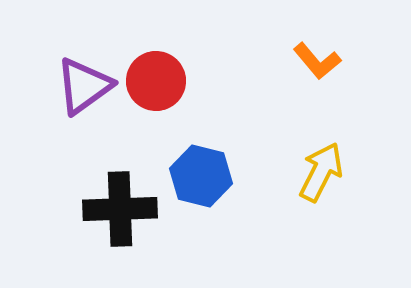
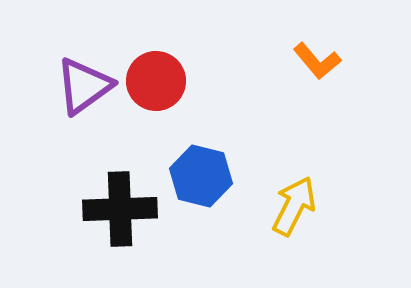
yellow arrow: moved 27 px left, 34 px down
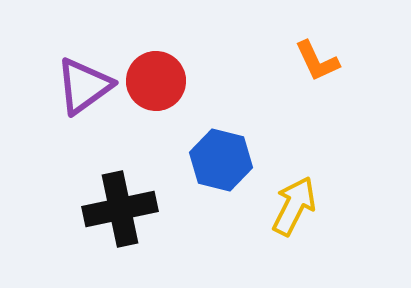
orange L-shape: rotated 15 degrees clockwise
blue hexagon: moved 20 px right, 16 px up
black cross: rotated 10 degrees counterclockwise
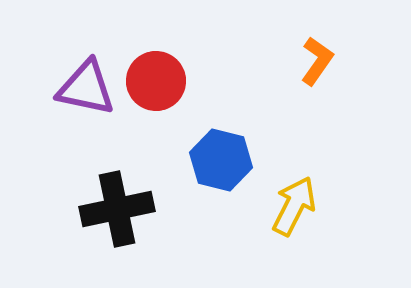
orange L-shape: rotated 120 degrees counterclockwise
purple triangle: moved 2 px right, 2 px down; rotated 48 degrees clockwise
black cross: moved 3 px left
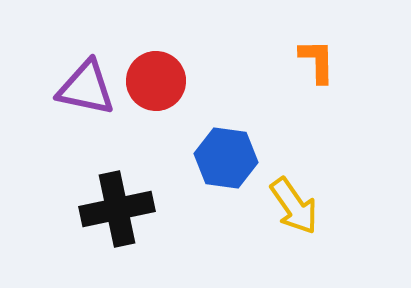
orange L-shape: rotated 36 degrees counterclockwise
blue hexagon: moved 5 px right, 2 px up; rotated 6 degrees counterclockwise
yellow arrow: rotated 118 degrees clockwise
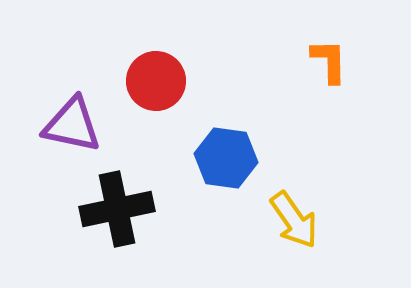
orange L-shape: moved 12 px right
purple triangle: moved 14 px left, 37 px down
yellow arrow: moved 14 px down
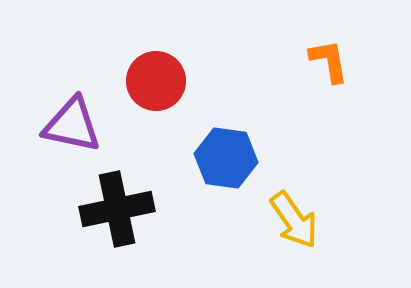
orange L-shape: rotated 9 degrees counterclockwise
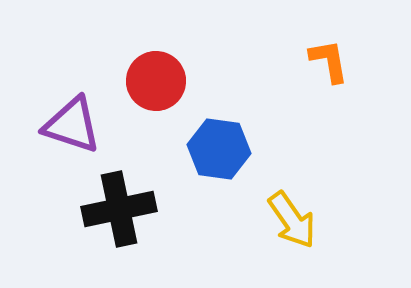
purple triangle: rotated 6 degrees clockwise
blue hexagon: moved 7 px left, 9 px up
black cross: moved 2 px right
yellow arrow: moved 2 px left
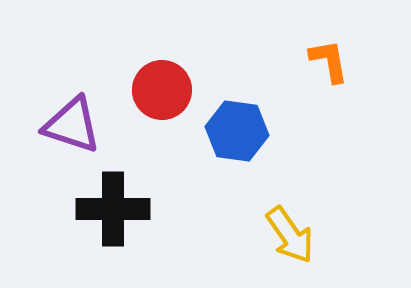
red circle: moved 6 px right, 9 px down
blue hexagon: moved 18 px right, 18 px up
black cross: moved 6 px left; rotated 12 degrees clockwise
yellow arrow: moved 2 px left, 15 px down
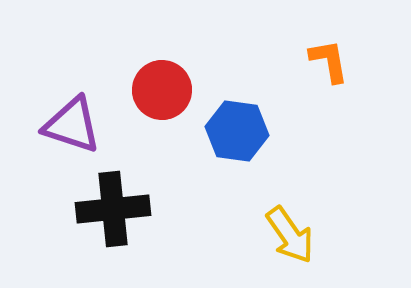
black cross: rotated 6 degrees counterclockwise
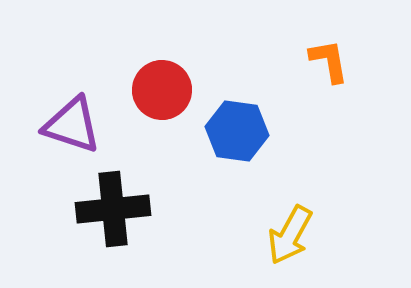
yellow arrow: rotated 64 degrees clockwise
